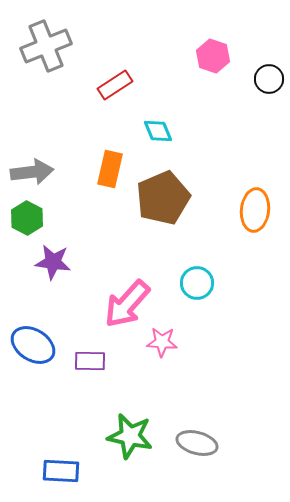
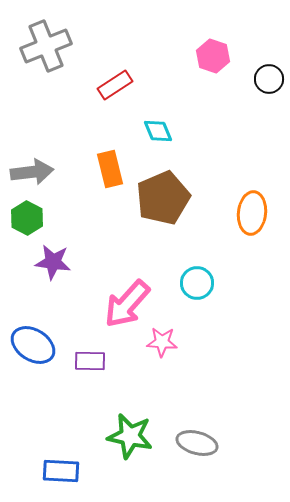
orange rectangle: rotated 27 degrees counterclockwise
orange ellipse: moved 3 px left, 3 px down
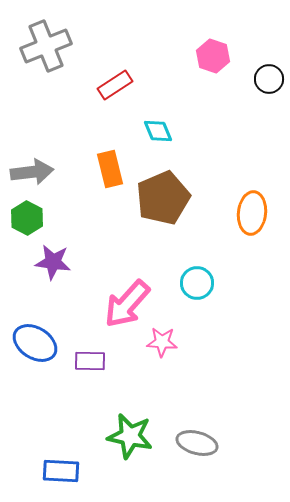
blue ellipse: moved 2 px right, 2 px up
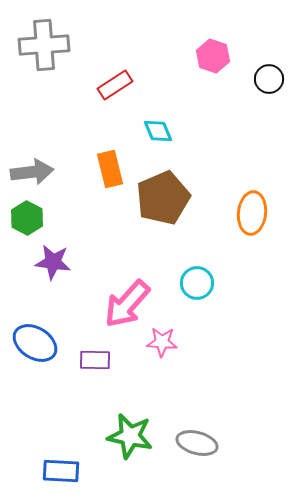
gray cross: moved 2 px left, 1 px up; rotated 18 degrees clockwise
purple rectangle: moved 5 px right, 1 px up
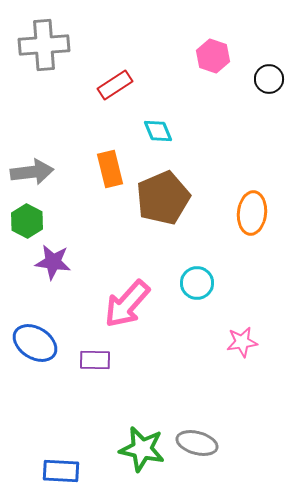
green hexagon: moved 3 px down
pink star: moved 80 px right; rotated 12 degrees counterclockwise
green star: moved 12 px right, 13 px down
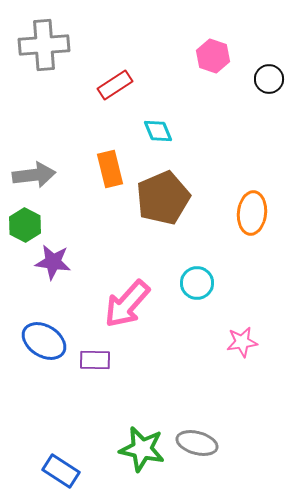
gray arrow: moved 2 px right, 3 px down
green hexagon: moved 2 px left, 4 px down
blue ellipse: moved 9 px right, 2 px up
blue rectangle: rotated 30 degrees clockwise
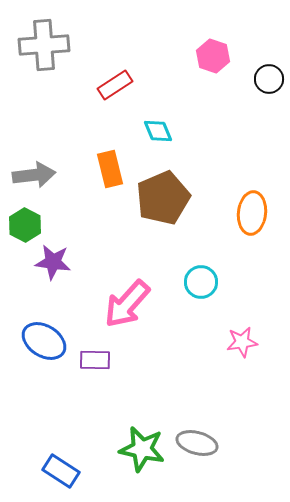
cyan circle: moved 4 px right, 1 px up
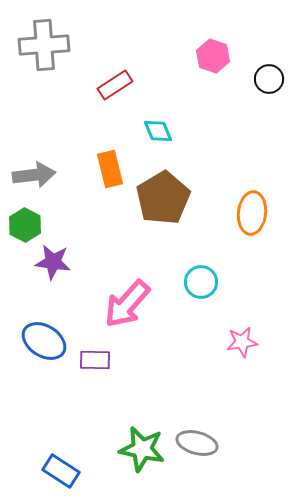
brown pentagon: rotated 8 degrees counterclockwise
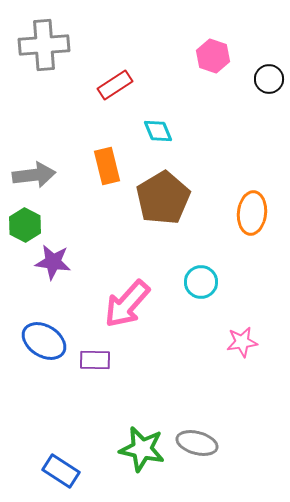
orange rectangle: moved 3 px left, 3 px up
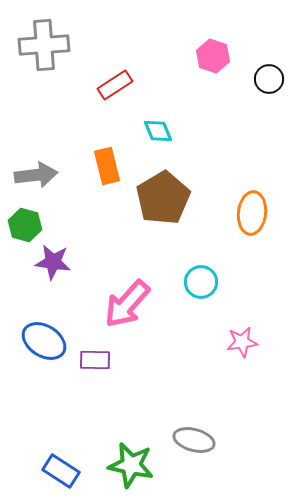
gray arrow: moved 2 px right
green hexagon: rotated 12 degrees counterclockwise
gray ellipse: moved 3 px left, 3 px up
green star: moved 11 px left, 16 px down
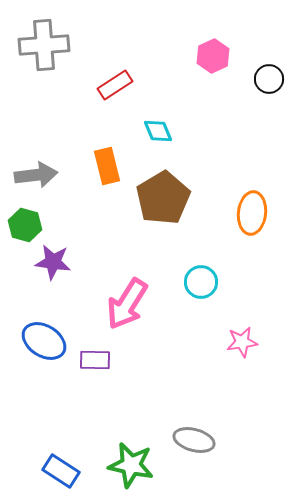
pink hexagon: rotated 16 degrees clockwise
pink arrow: rotated 10 degrees counterclockwise
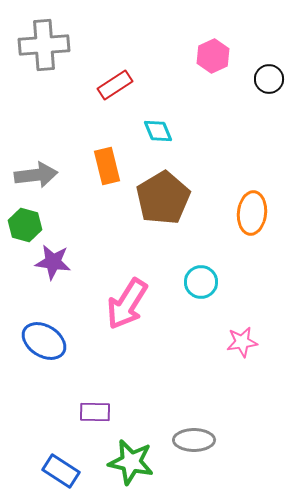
purple rectangle: moved 52 px down
gray ellipse: rotated 15 degrees counterclockwise
green star: moved 3 px up
